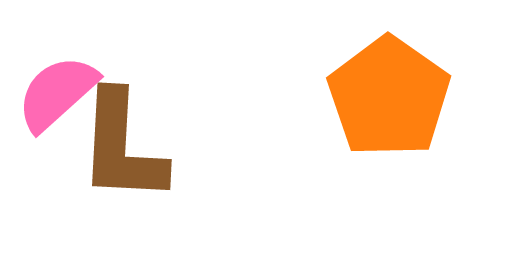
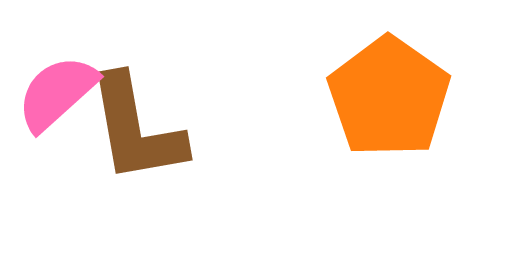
brown L-shape: moved 14 px right, 18 px up; rotated 13 degrees counterclockwise
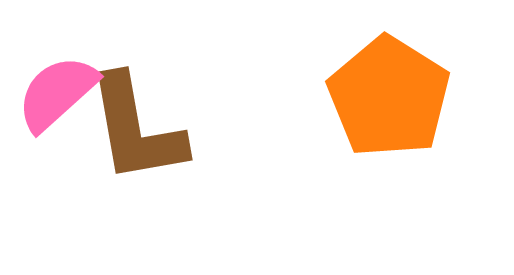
orange pentagon: rotated 3 degrees counterclockwise
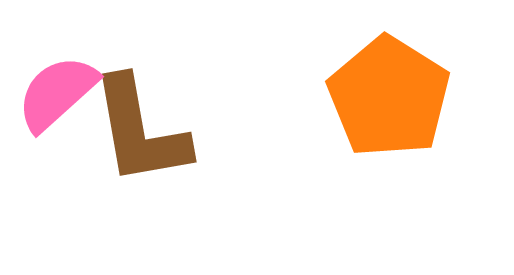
brown L-shape: moved 4 px right, 2 px down
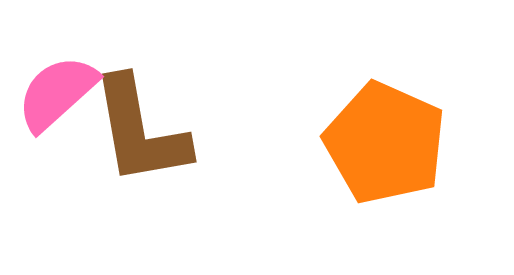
orange pentagon: moved 4 px left, 46 px down; rotated 8 degrees counterclockwise
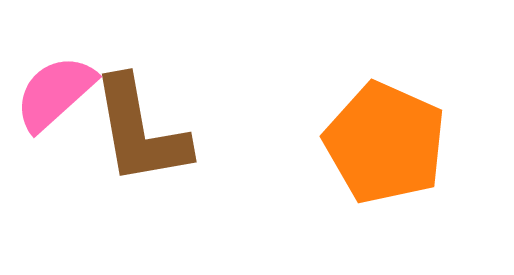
pink semicircle: moved 2 px left
